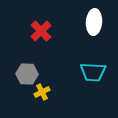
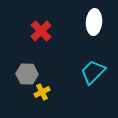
cyan trapezoid: rotated 132 degrees clockwise
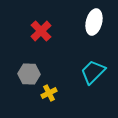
white ellipse: rotated 10 degrees clockwise
gray hexagon: moved 2 px right
yellow cross: moved 7 px right, 1 px down
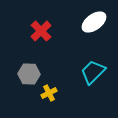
white ellipse: rotated 40 degrees clockwise
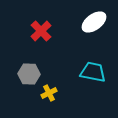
cyan trapezoid: rotated 56 degrees clockwise
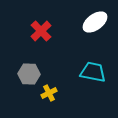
white ellipse: moved 1 px right
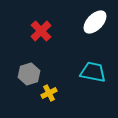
white ellipse: rotated 10 degrees counterclockwise
gray hexagon: rotated 20 degrees counterclockwise
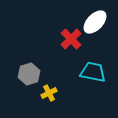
red cross: moved 30 px right, 8 px down
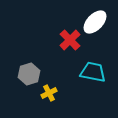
red cross: moved 1 px left, 1 px down
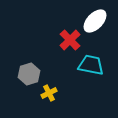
white ellipse: moved 1 px up
cyan trapezoid: moved 2 px left, 7 px up
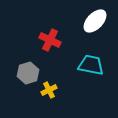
red cross: moved 20 px left; rotated 20 degrees counterclockwise
gray hexagon: moved 1 px left, 1 px up
yellow cross: moved 3 px up
